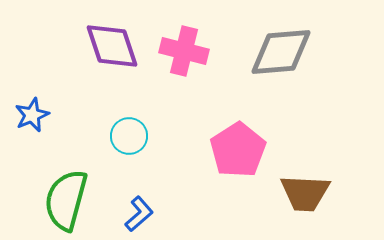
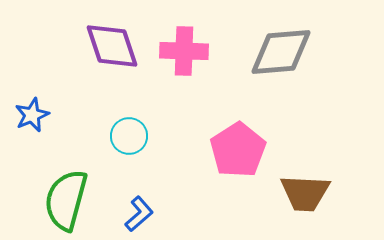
pink cross: rotated 12 degrees counterclockwise
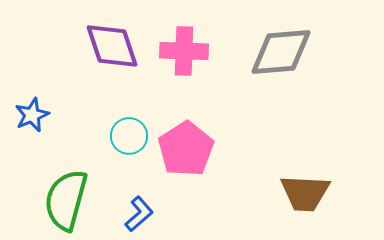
pink pentagon: moved 52 px left, 1 px up
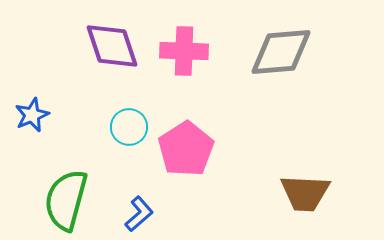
cyan circle: moved 9 px up
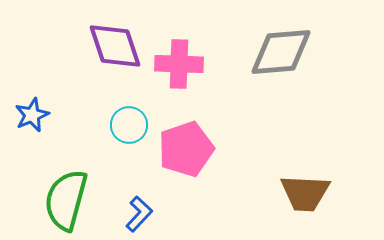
purple diamond: moved 3 px right
pink cross: moved 5 px left, 13 px down
cyan circle: moved 2 px up
pink pentagon: rotated 14 degrees clockwise
blue L-shape: rotated 6 degrees counterclockwise
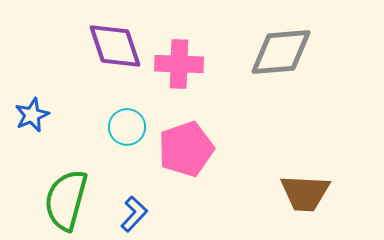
cyan circle: moved 2 px left, 2 px down
blue L-shape: moved 5 px left
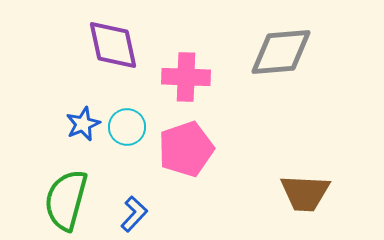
purple diamond: moved 2 px left, 1 px up; rotated 6 degrees clockwise
pink cross: moved 7 px right, 13 px down
blue star: moved 51 px right, 9 px down
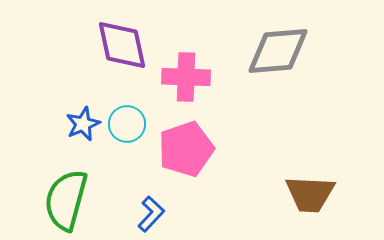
purple diamond: moved 9 px right
gray diamond: moved 3 px left, 1 px up
cyan circle: moved 3 px up
brown trapezoid: moved 5 px right, 1 px down
blue L-shape: moved 17 px right
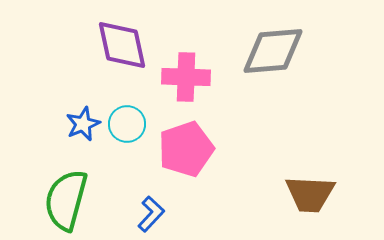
gray diamond: moved 5 px left
